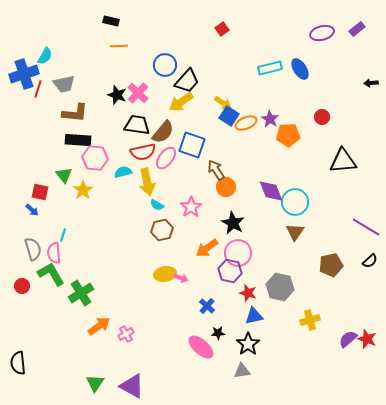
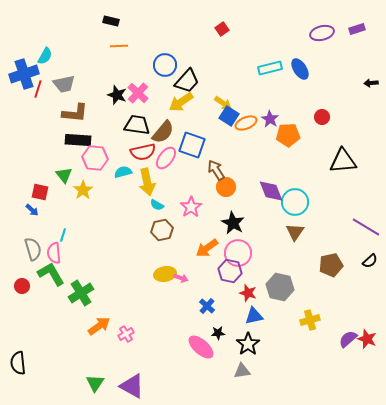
purple rectangle at (357, 29): rotated 21 degrees clockwise
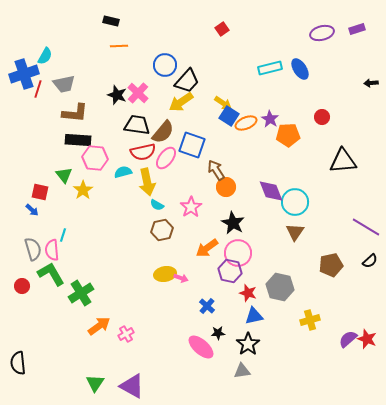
pink semicircle at (54, 253): moved 2 px left, 3 px up
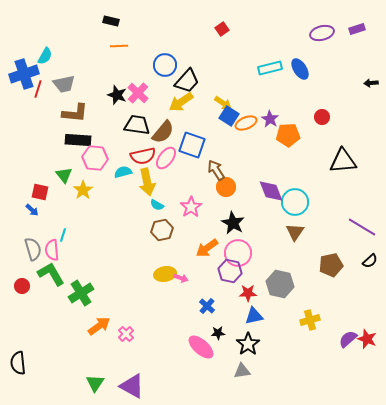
red semicircle at (143, 152): moved 4 px down
purple line at (366, 227): moved 4 px left
gray hexagon at (280, 287): moved 3 px up
red star at (248, 293): rotated 18 degrees counterclockwise
pink cross at (126, 334): rotated 14 degrees counterclockwise
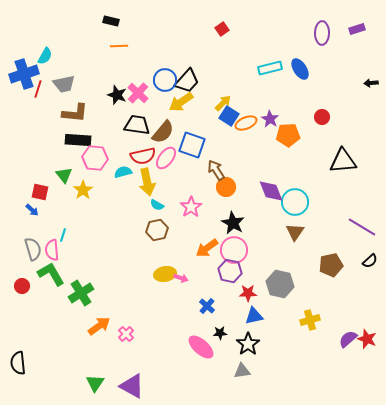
purple ellipse at (322, 33): rotated 75 degrees counterclockwise
blue circle at (165, 65): moved 15 px down
yellow arrow at (223, 103): rotated 78 degrees counterclockwise
brown hexagon at (162, 230): moved 5 px left
pink circle at (238, 253): moved 4 px left, 3 px up
black star at (218, 333): moved 2 px right
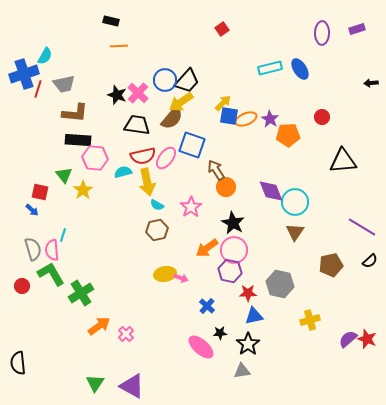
blue square at (229, 116): rotated 24 degrees counterclockwise
orange ellipse at (246, 123): moved 4 px up
brown semicircle at (163, 132): moved 9 px right, 14 px up
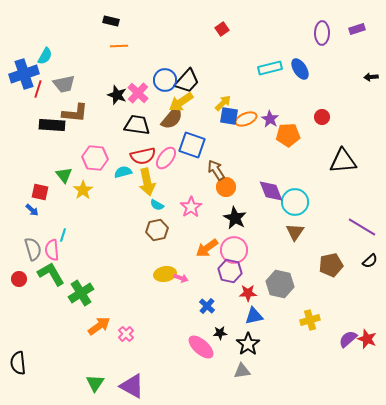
black arrow at (371, 83): moved 6 px up
black rectangle at (78, 140): moved 26 px left, 15 px up
black star at (233, 223): moved 2 px right, 5 px up
red circle at (22, 286): moved 3 px left, 7 px up
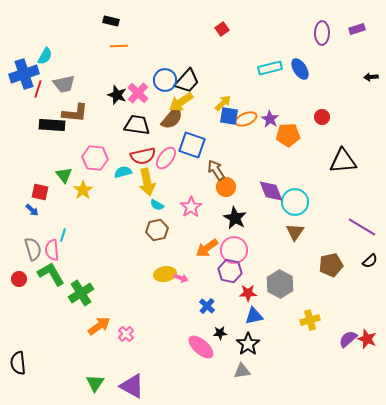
gray hexagon at (280, 284): rotated 16 degrees clockwise
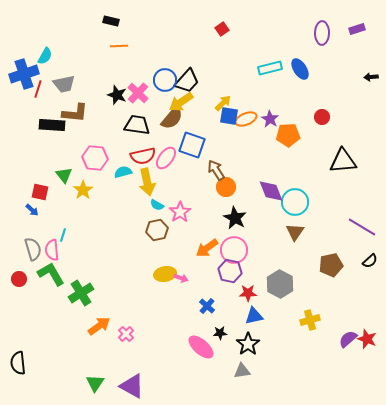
pink star at (191, 207): moved 11 px left, 5 px down
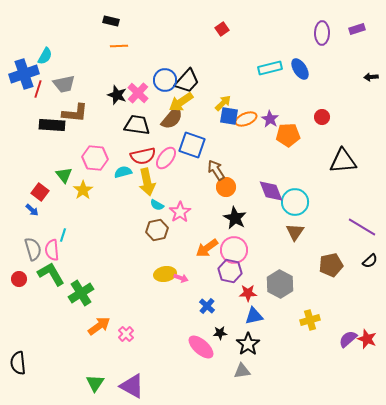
red square at (40, 192): rotated 24 degrees clockwise
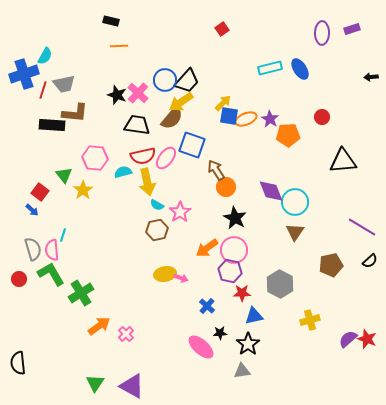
purple rectangle at (357, 29): moved 5 px left
red line at (38, 89): moved 5 px right, 1 px down
red star at (248, 293): moved 6 px left
